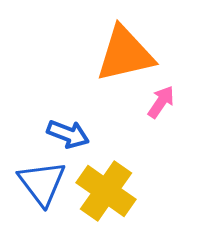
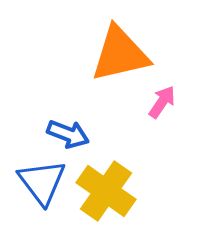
orange triangle: moved 5 px left
pink arrow: moved 1 px right
blue triangle: moved 1 px up
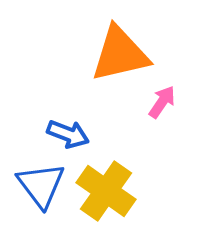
blue triangle: moved 1 px left, 3 px down
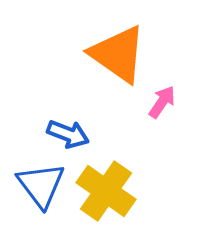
orange triangle: moved 2 px left; rotated 48 degrees clockwise
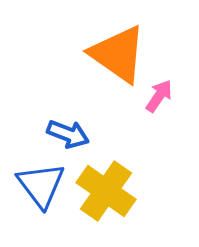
pink arrow: moved 3 px left, 6 px up
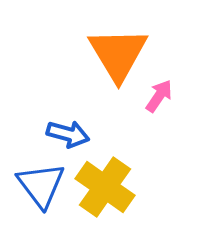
orange triangle: rotated 24 degrees clockwise
blue arrow: rotated 6 degrees counterclockwise
yellow cross: moved 1 px left, 4 px up
